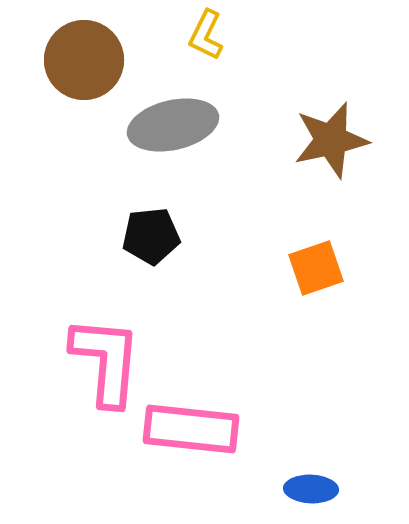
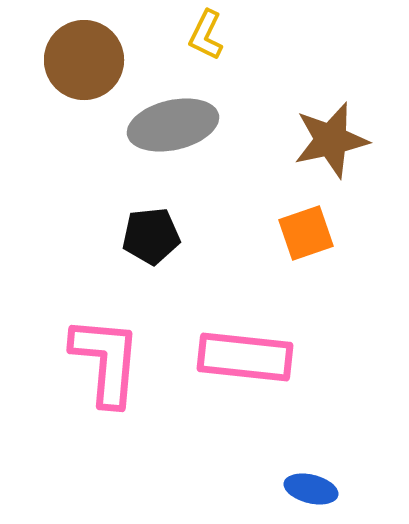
orange square: moved 10 px left, 35 px up
pink rectangle: moved 54 px right, 72 px up
blue ellipse: rotated 12 degrees clockwise
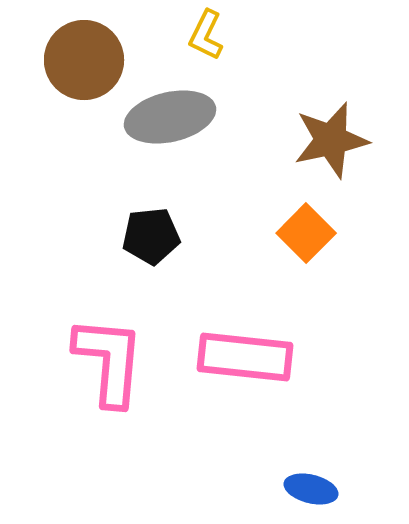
gray ellipse: moved 3 px left, 8 px up
orange square: rotated 26 degrees counterclockwise
pink L-shape: moved 3 px right
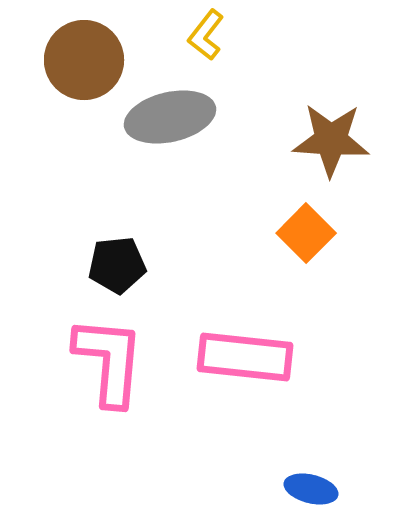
yellow L-shape: rotated 12 degrees clockwise
brown star: rotated 16 degrees clockwise
black pentagon: moved 34 px left, 29 px down
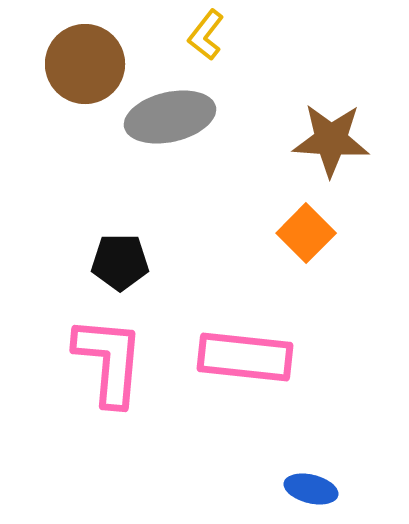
brown circle: moved 1 px right, 4 px down
black pentagon: moved 3 px right, 3 px up; rotated 6 degrees clockwise
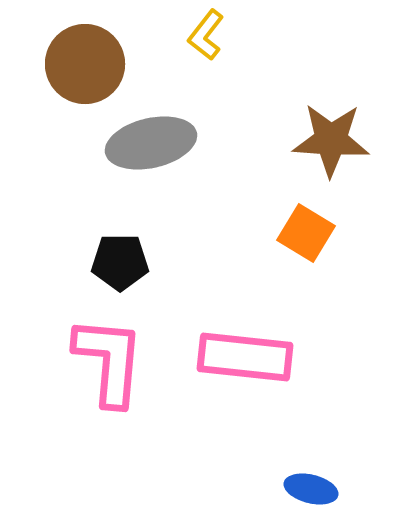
gray ellipse: moved 19 px left, 26 px down
orange square: rotated 14 degrees counterclockwise
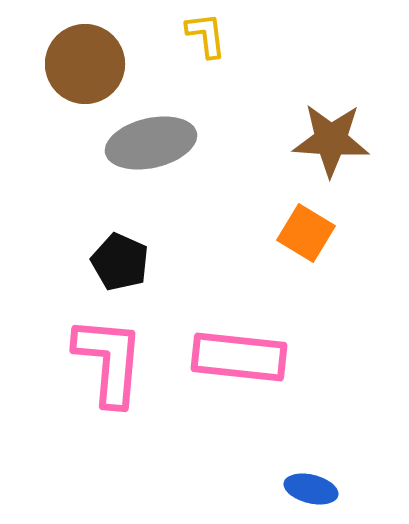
yellow L-shape: rotated 135 degrees clockwise
black pentagon: rotated 24 degrees clockwise
pink rectangle: moved 6 px left
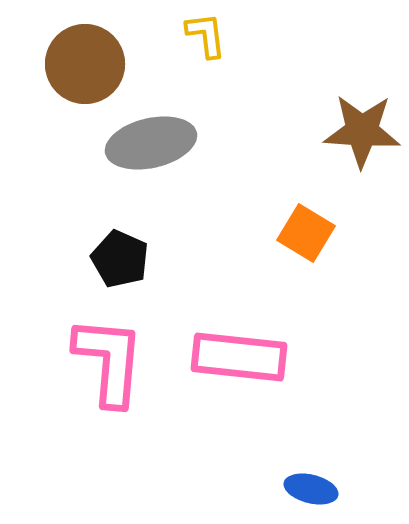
brown star: moved 31 px right, 9 px up
black pentagon: moved 3 px up
